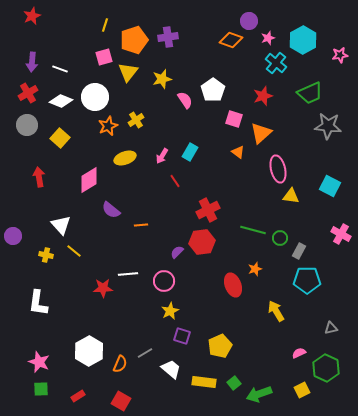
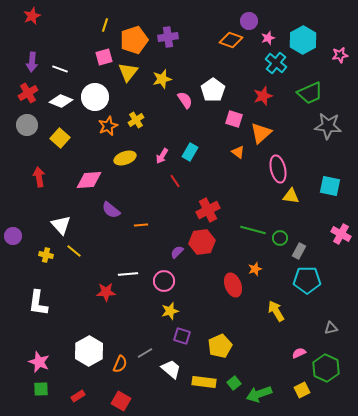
pink diamond at (89, 180): rotated 28 degrees clockwise
cyan square at (330, 186): rotated 15 degrees counterclockwise
red star at (103, 288): moved 3 px right, 4 px down
yellow star at (170, 311): rotated 12 degrees clockwise
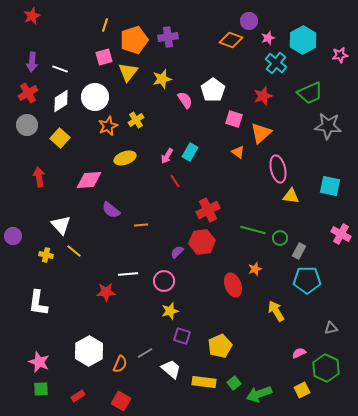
white diamond at (61, 101): rotated 55 degrees counterclockwise
pink arrow at (162, 156): moved 5 px right
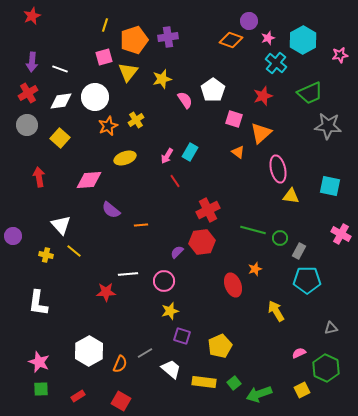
white diamond at (61, 101): rotated 25 degrees clockwise
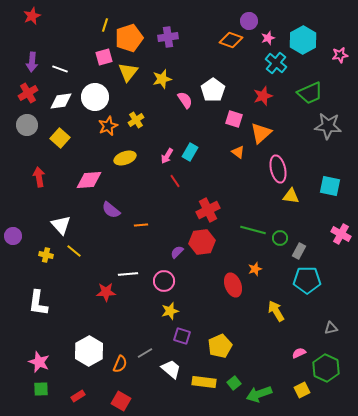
orange pentagon at (134, 40): moved 5 px left, 2 px up
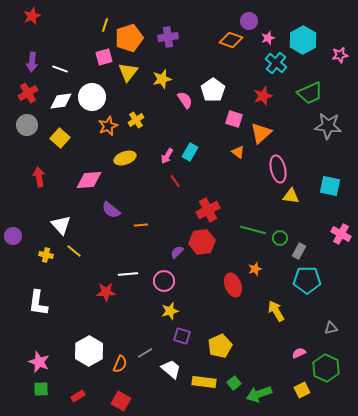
white circle at (95, 97): moved 3 px left
